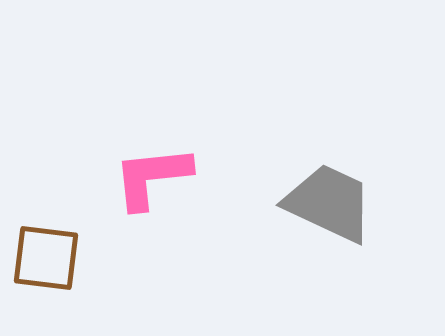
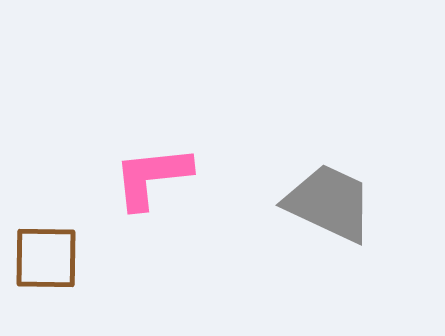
brown square: rotated 6 degrees counterclockwise
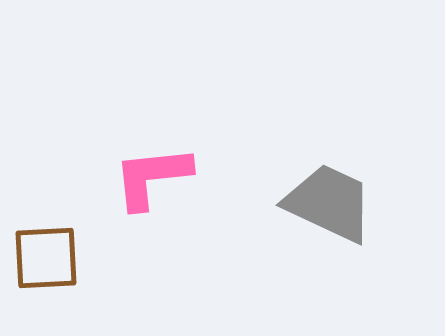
brown square: rotated 4 degrees counterclockwise
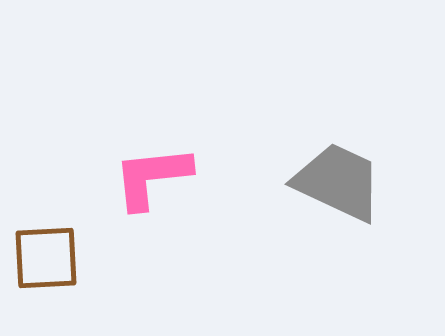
gray trapezoid: moved 9 px right, 21 px up
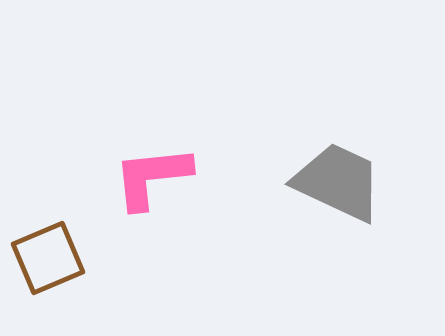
brown square: moved 2 px right; rotated 20 degrees counterclockwise
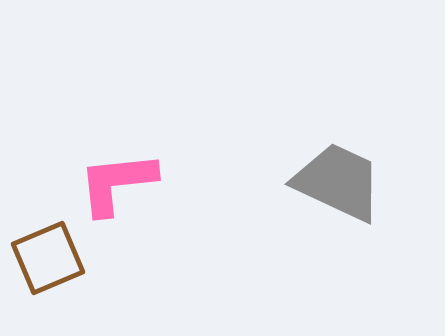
pink L-shape: moved 35 px left, 6 px down
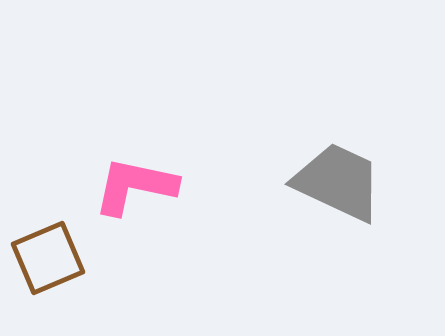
pink L-shape: moved 18 px right, 3 px down; rotated 18 degrees clockwise
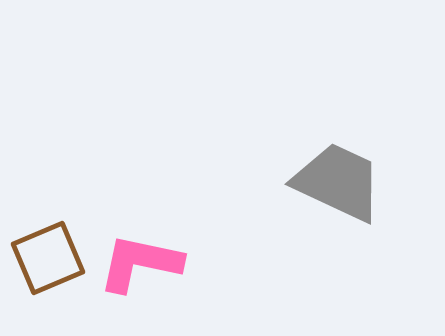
pink L-shape: moved 5 px right, 77 px down
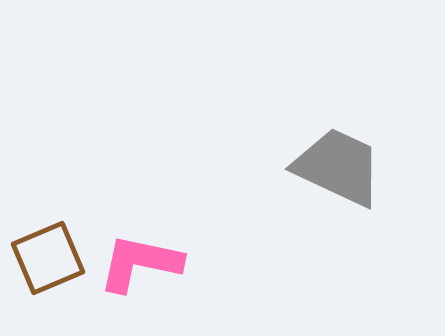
gray trapezoid: moved 15 px up
